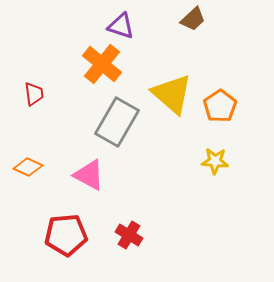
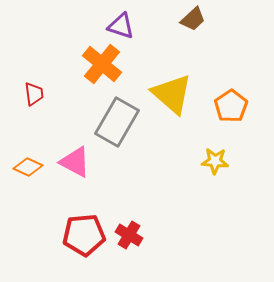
orange pentagon: moved 11 px right
pink triangle: moved 14 px left, 13 px up
red pentagon: moved 18 px right
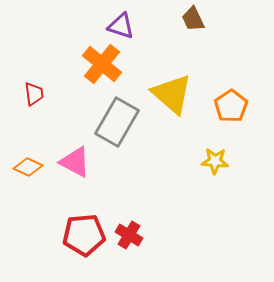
brown trapezoid: rotated 108 degrees clockwise
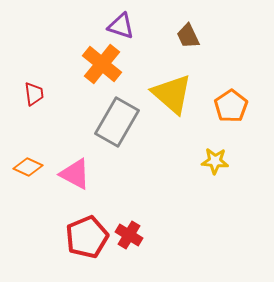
brown trapezoid: moved 5 px left, 17 px down
pink triangle: moved 12 px down
red pentagon: moved 3 px right, 2 px down; rotated 18 degrees counterclockwise
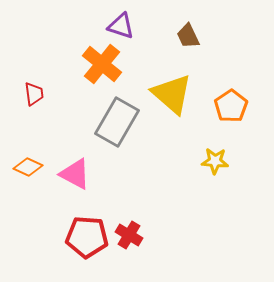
red pentagon: rotated 27 degrees clockwise
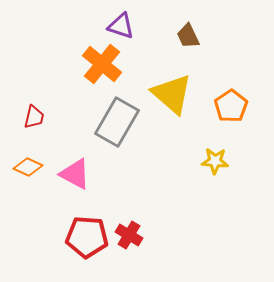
red trapezoid: moved 23 px down; rotated 20 degrees clockwise
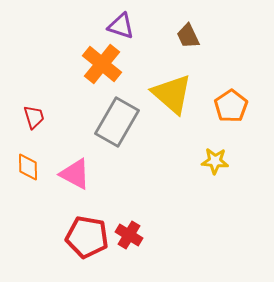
red trapezoid: rotated 30 degrees counterclockwise
orange diamond: rotated 64 degrees clockwise
red pentagon: rotated 6 degrees clockwise
